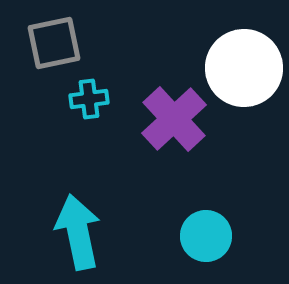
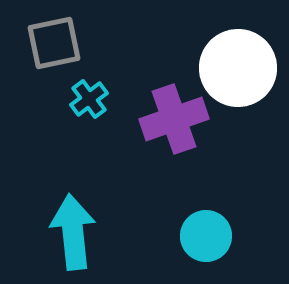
white circle: moved 6 px left
cyan cross: rotated 30 degrees counterclockwise
purple cross: rotated 24 degrees clockwise
cyan arrow: moved 5 px left; rotated 6 degrees clockwise
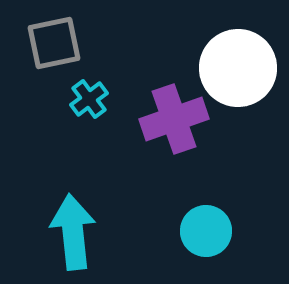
cyan circle: moved 5 px up
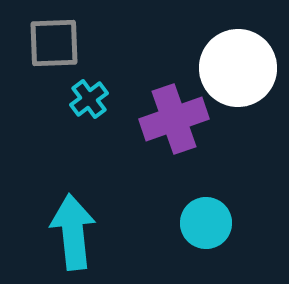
gray square: rotated 10 degrees clockwise
cyan circle: moved 8 px up
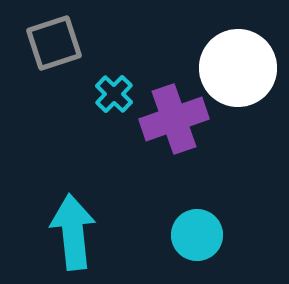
gray square: rotated 16 degrees counterclockwise
cyan cross: moved 25 px right, 5 px up; rotated 9 degrees counterclockwise
cyan circle: moved 9 px left, 12 px down
